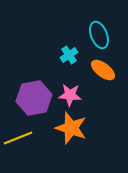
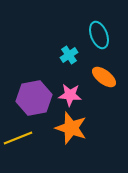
orange ellipse: moved 1 px right, 7 px down
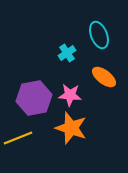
cyan cross: moved 2 px left, 2 px up
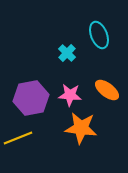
cyan cross: rotated 12 degrees counterclockwise
orange ellipse: moved 3 px right, 13 px down
purple hexagon: moved 3 px left
orange star: moved 10 px right; rotated 12 degrees counterclockwise
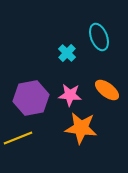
cyan ellipse: moved 2 px down
